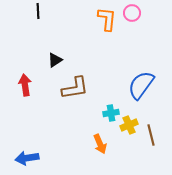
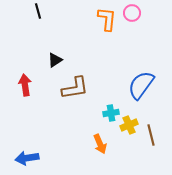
black line: rotated 14 degrees counterclockwise
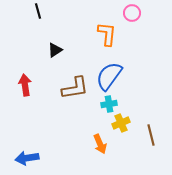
orange L-shape: moved 15 px down
black triangle: moved 10 px up
blue semicircle: moved 32 px left, 9 px up
cyan cross: moved 2 px left, 9 px up
yellow cross: moved 8 px left, 2 px up
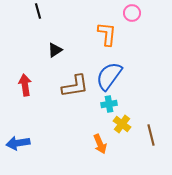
brown L-shape: moved 2 px up
yellow cross: moved 1 px right, 1 px down; rotated 30 degrees counterclockwise
blue arrow: moved 9 px left, 15 px up
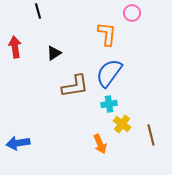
black triangle: moved 1 px left, 3 px down
blue semicircle: moved 3 px up
red arrow: moved 10 px left, 38 px up
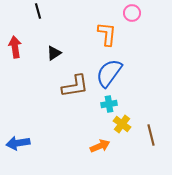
orange arrow: moved 2 px down; rotated 90 degrees counterclockwise
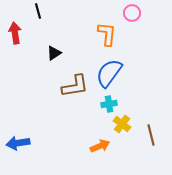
red arrow: moved 14 px up
